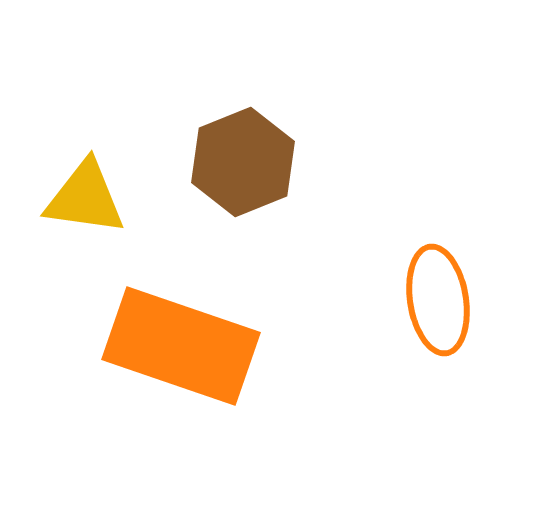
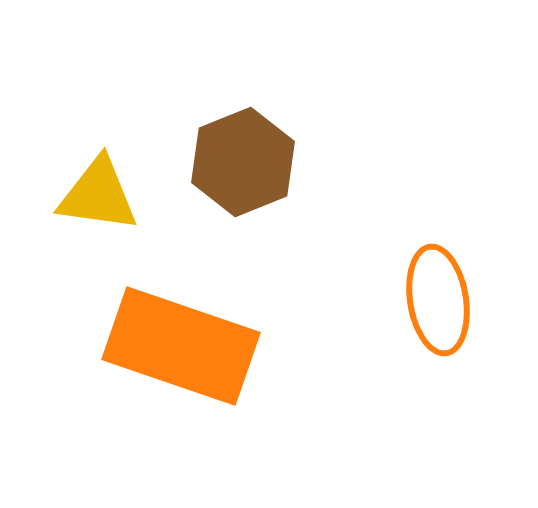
yellow triangle: moved 13 px right, 3 px up
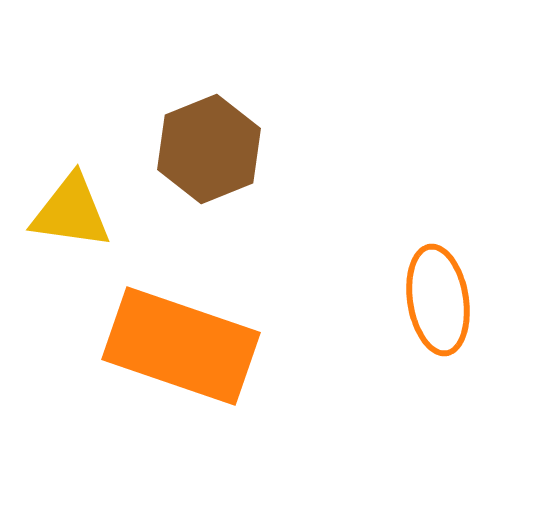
brown hexagon: moved 34 px left, 13 px up
yellow triangle: moved 27 px left, 17 px down
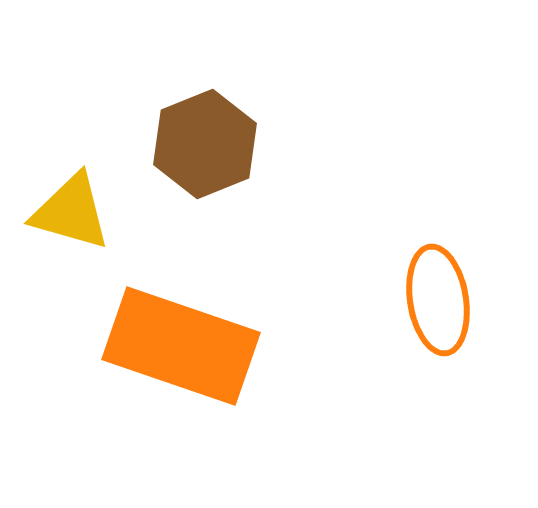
brown hexagon: moved 4 px left, 5 px up
yellow triangle: rotated 8 degrees clockwise
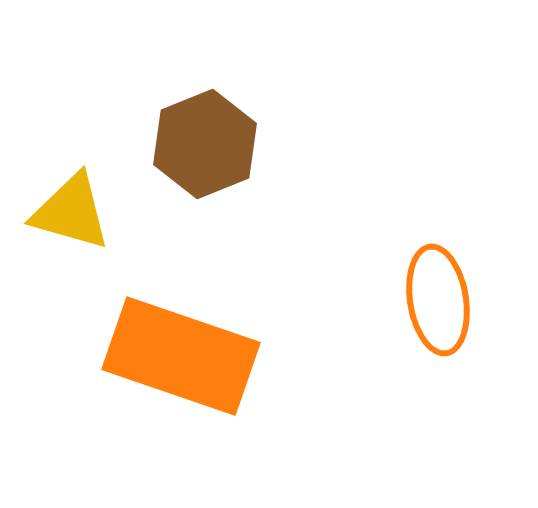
orange rectangle: moved 10 px down
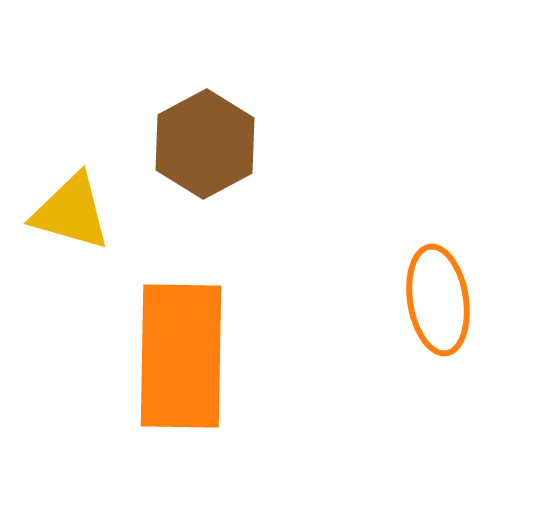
brown hexagon: rotated 6 degrees counterclockwise
orange rectangle: rotated 72 degrees clockwise
